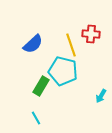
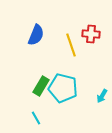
blue semicircle: moved 3 px right, 9 px up; rotated 25 degrees counterclockwise
cyan pentagon: moved 17 px down
cyan arrow: moved 1 px right
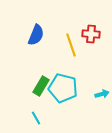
cyan arrow: moved 2 px up; rotated 136 degrees counterclockwise
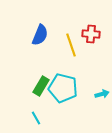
blue semicircle: moved 4 px right
